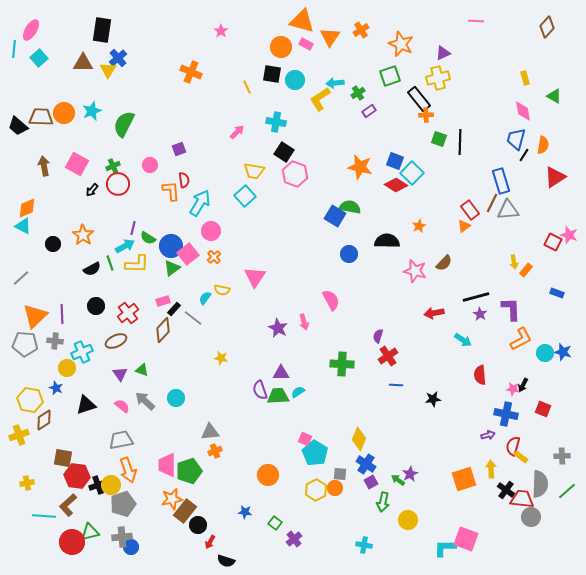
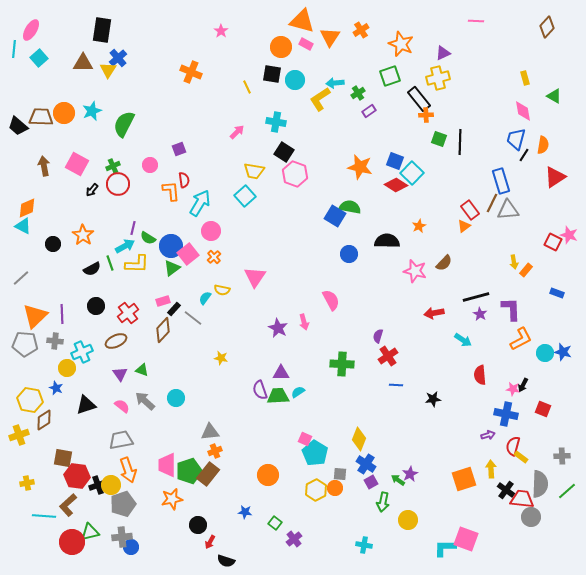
brown rectangle at (185, 511): moved 23 px right, 37 px up
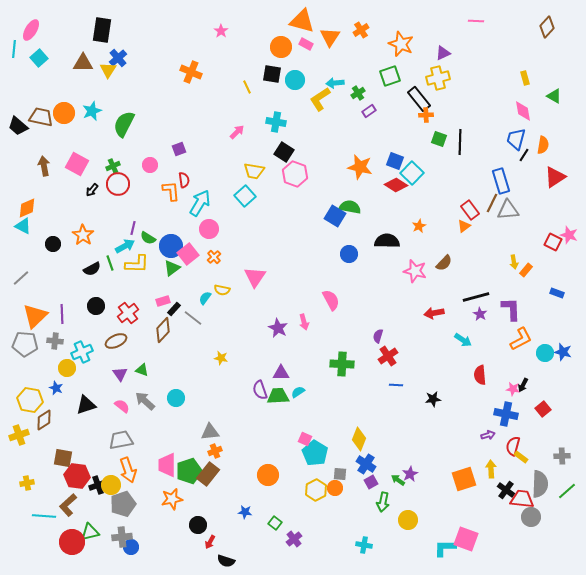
brown trapezoid at (41, 117): rotated 10 degrees clockwise
pink circle at (211, 231): moved 2 px left, 2 px up
red square at (543, 409): rotated 28 degrees clockwise
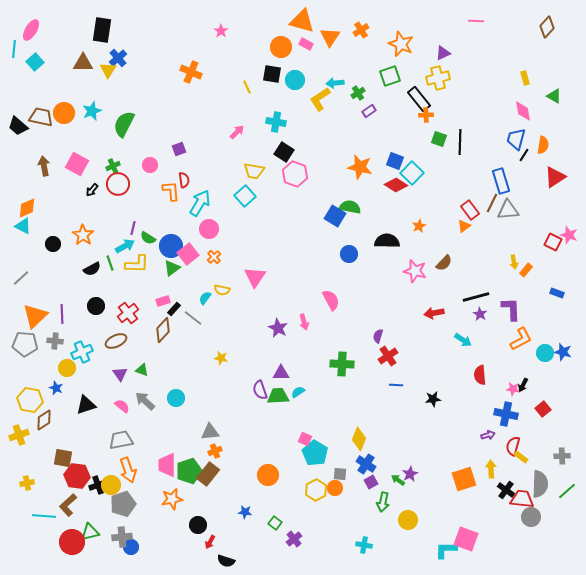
cyan square at (39, 58): moved 4 px left, 4 px down
cyan L-shape at (445, 548): moved 1 px right, 2 px down
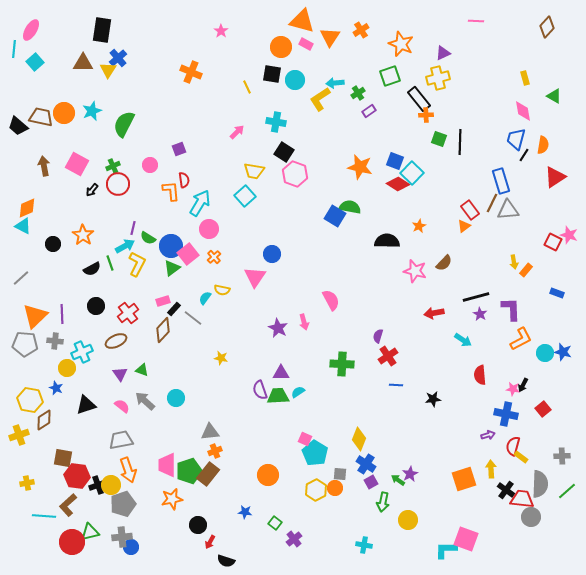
red diamond at (396, 185): moved 2 px right, 1 px up
blue circle at (349, 254): moved 77 px left
yellow L-shape at (137, 264): rotated 65 degrees counterclockwise
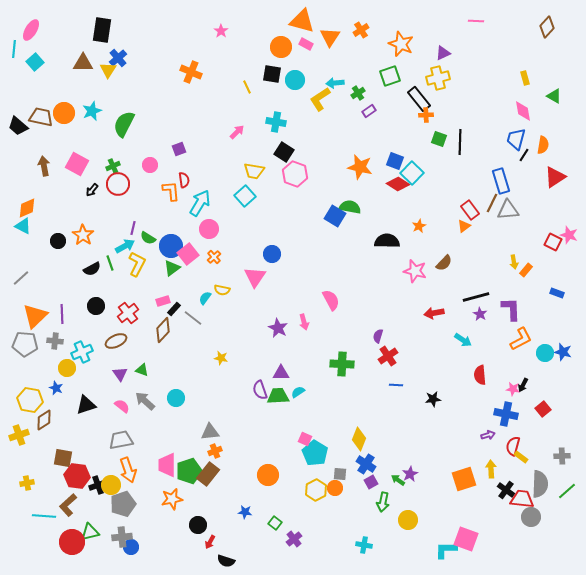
black circle at (53, 244): moved 5 px right, 3 px up
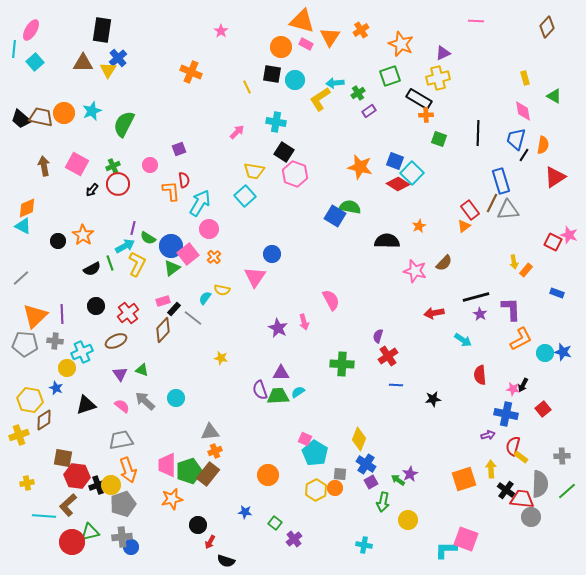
black rectangle at (419, 99): rotated 20 degrees counterclockwise
black trapezoid at (18, 126): moved 3 px right, 7 px up
black line at (460, 142): moved 18 px right, 9 px up
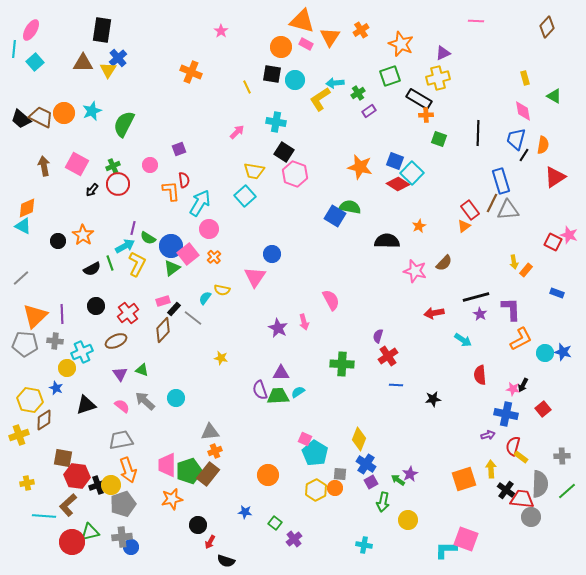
brown trapezoid at (41, 117): rotated 15 degrees clockwise
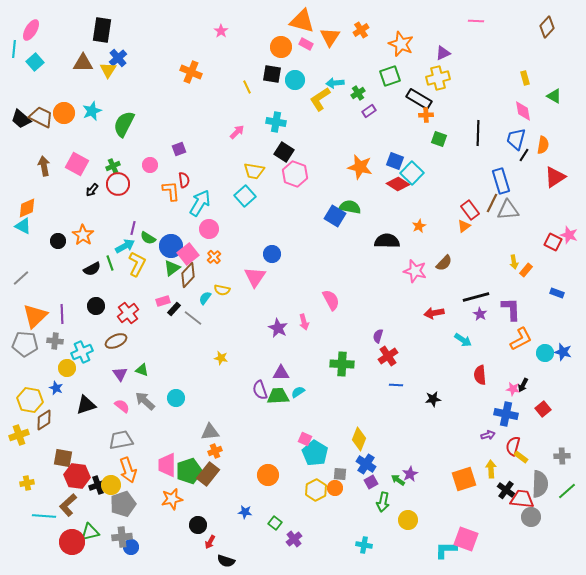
brown diamond at (163, 330): moved 25 px right, 55 px up
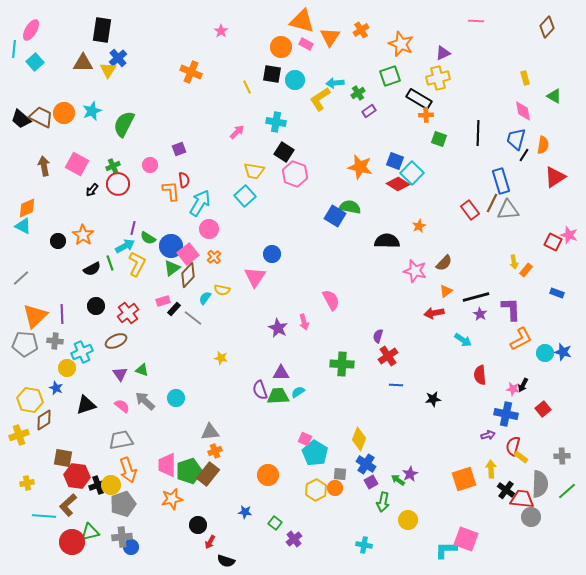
orange triangle at (464, 226): moved 18 px left, 65 px down
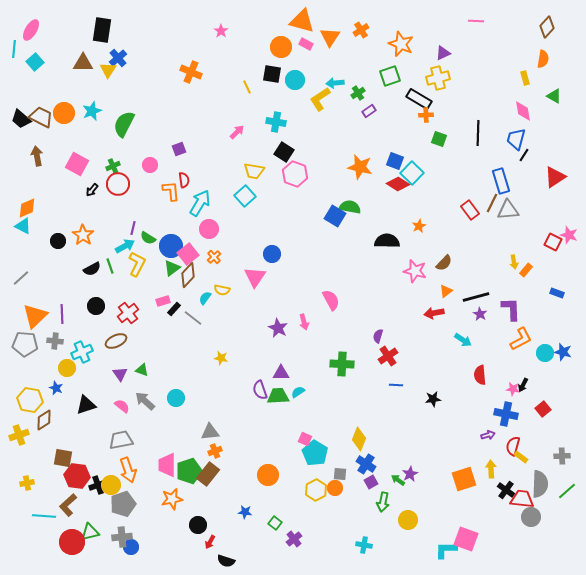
orange semicircle at (543, 145): moved 86 px up
brown arrow at (44, 166): moved 7 px left, 10 px up
green line at (110, 263): moved 3 px down
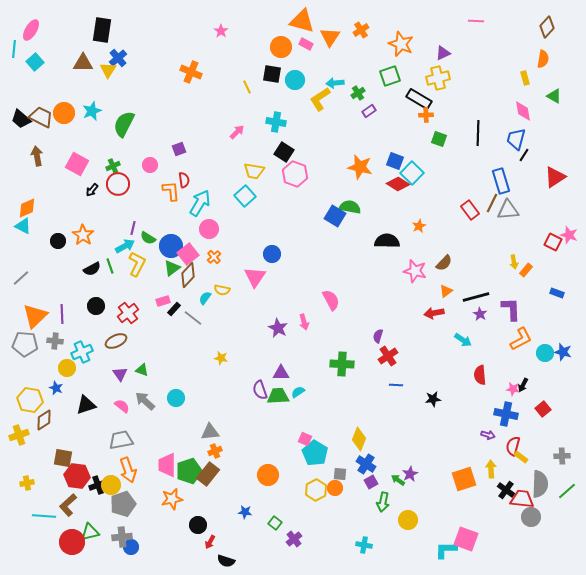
purple arrow at (488, 435): rotated 32 degrees clockwise
